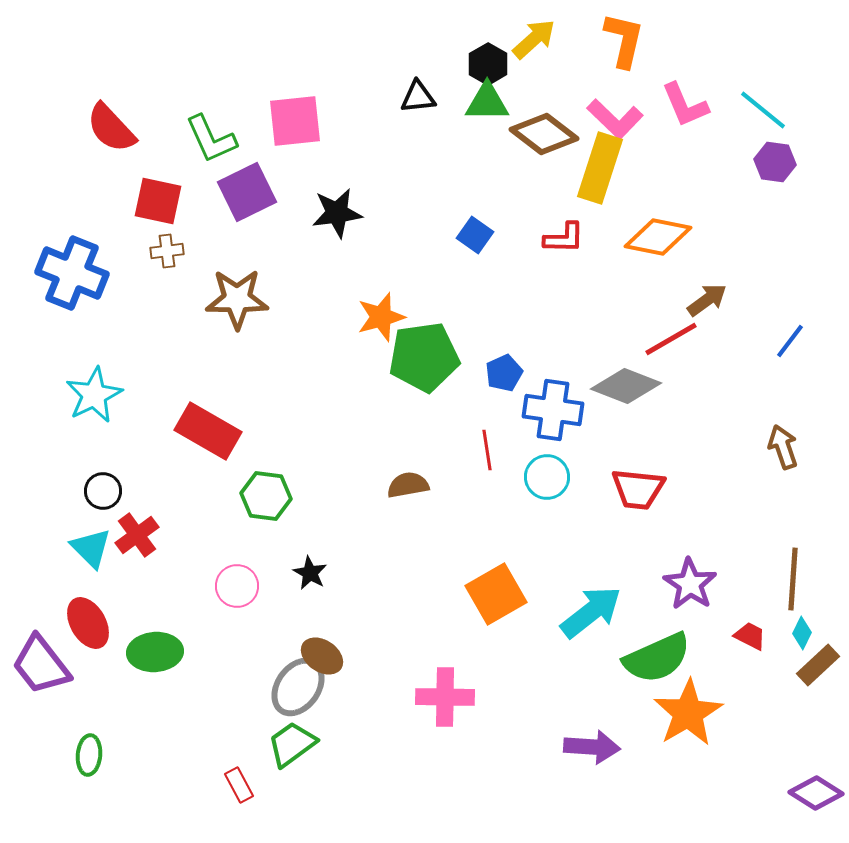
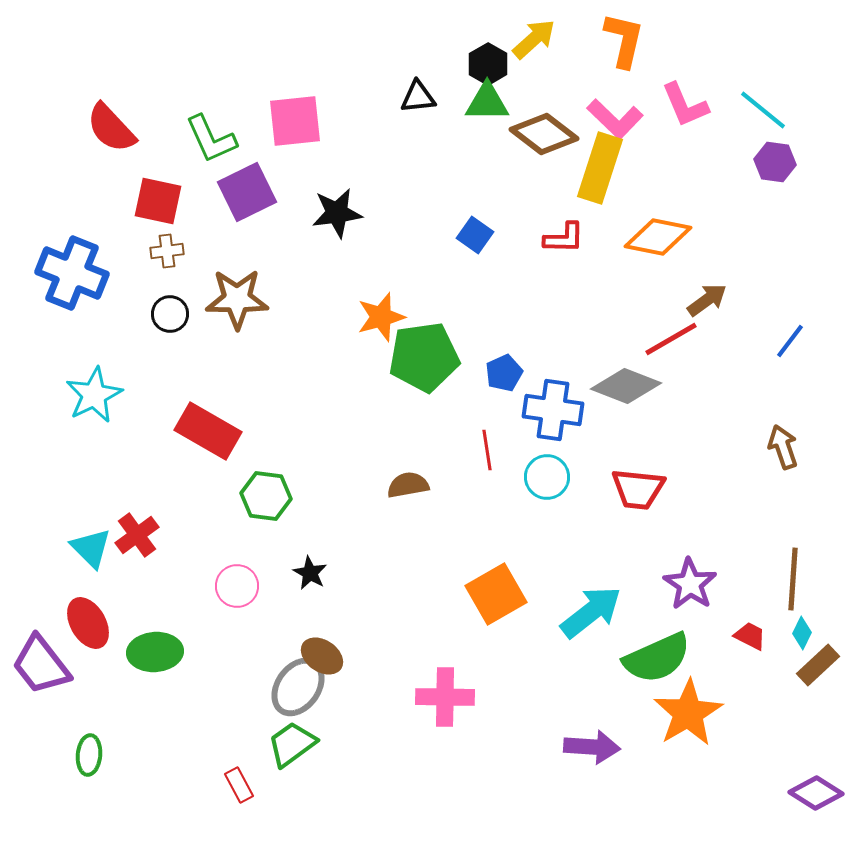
black circle at (103, 491): moved 67 px right, 177 px up
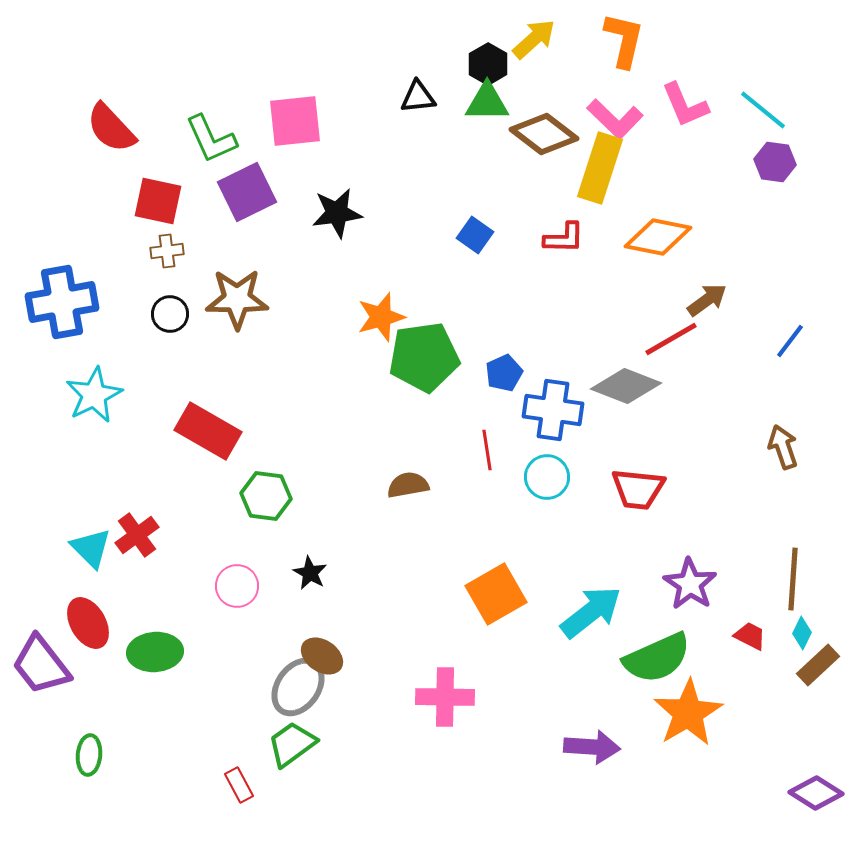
blue cross at (72, 273): moved 10 px left, 29 px down; rotated 32 degrees counterclockwise
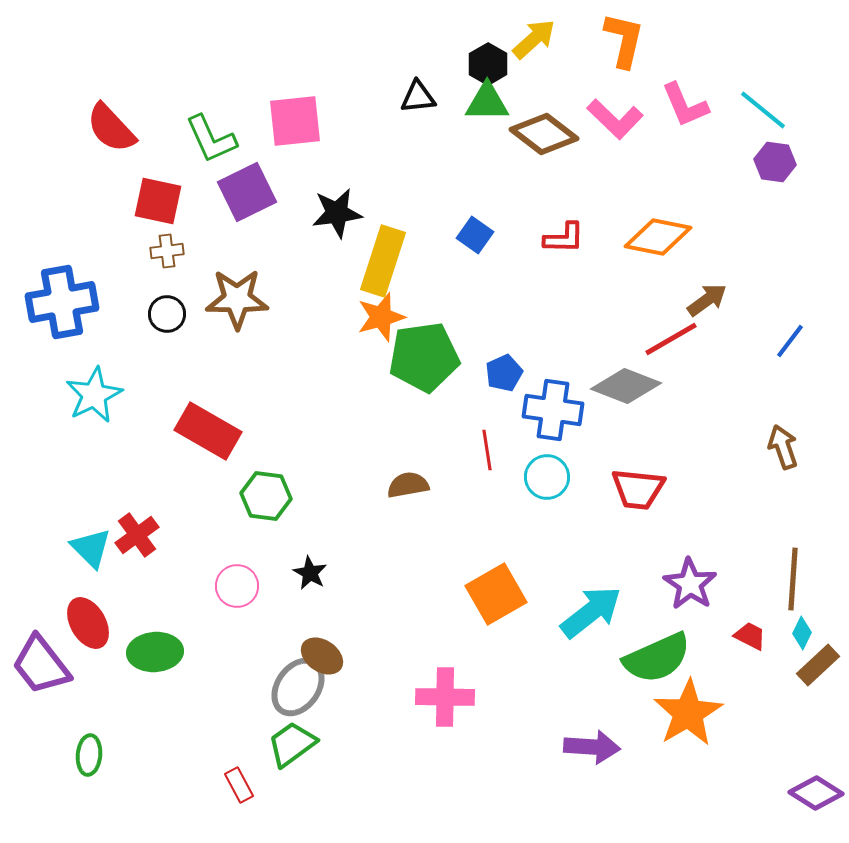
yellow rectangle at (600, 168): moved 217 px left, 93 px down
black circle at (170, 314): moved 3 px left
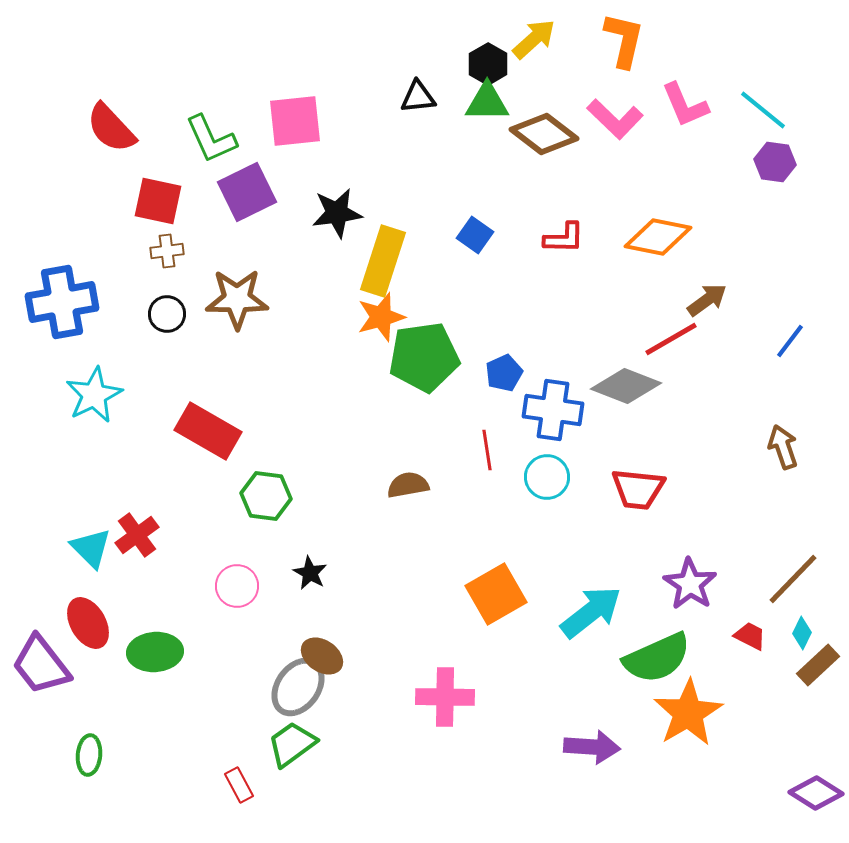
brown line at (793, 579): rotated 40 degrees clockwise
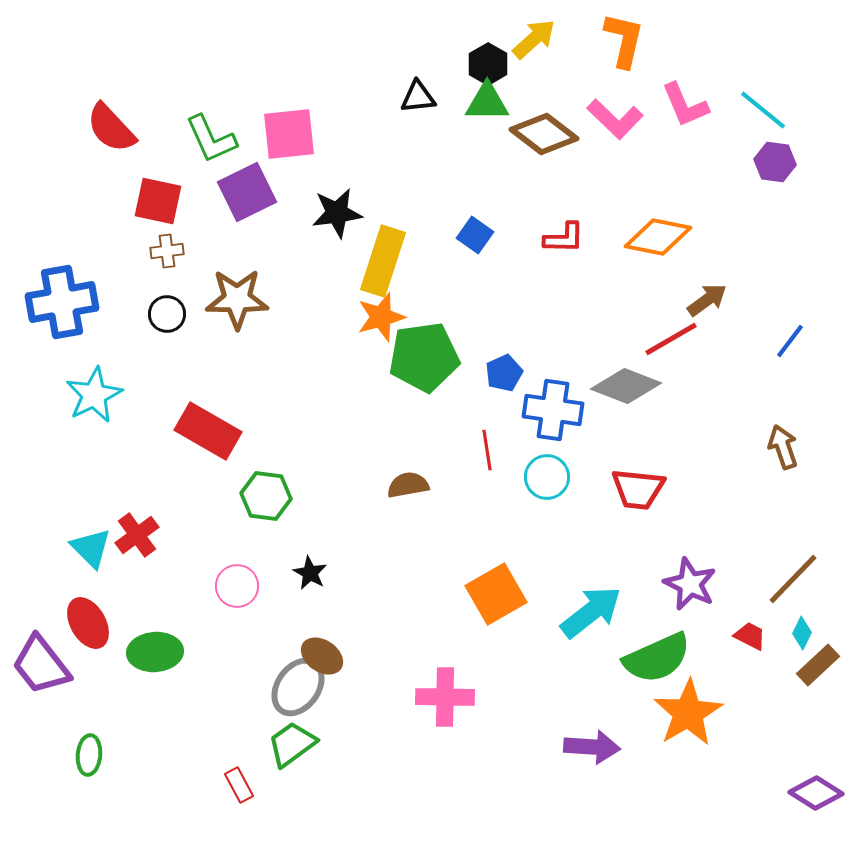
pink square at (295, 121): moved 6 px left, 13 px down
purple star at (690, 584): rotated 8 degrees counterclockwise
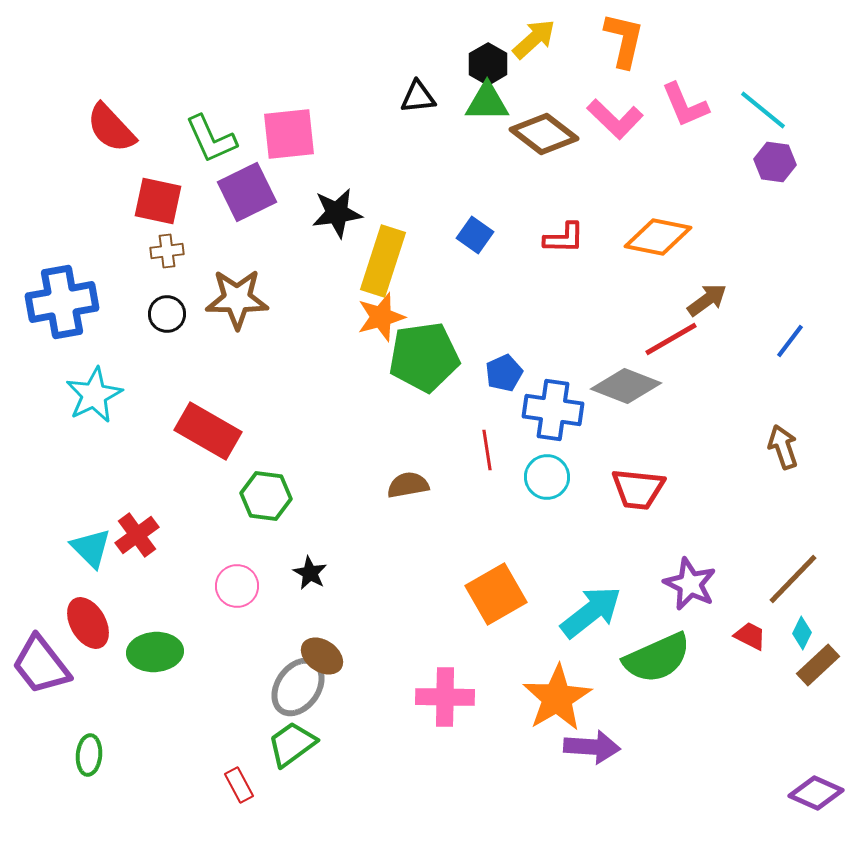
orange star at (688, 713): moved 131 px left, 15 px up
purple diamond at (816, 793): rotated 8 degrees counterclockwise
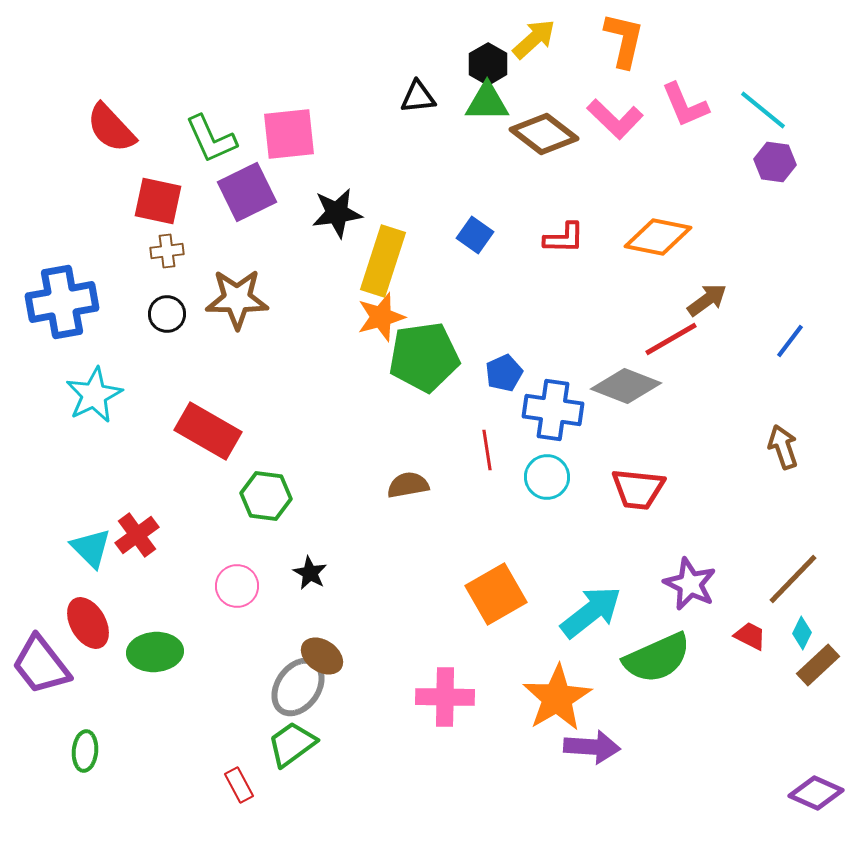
green ellipse at (89, 755): moved 4 px left, 4 px up
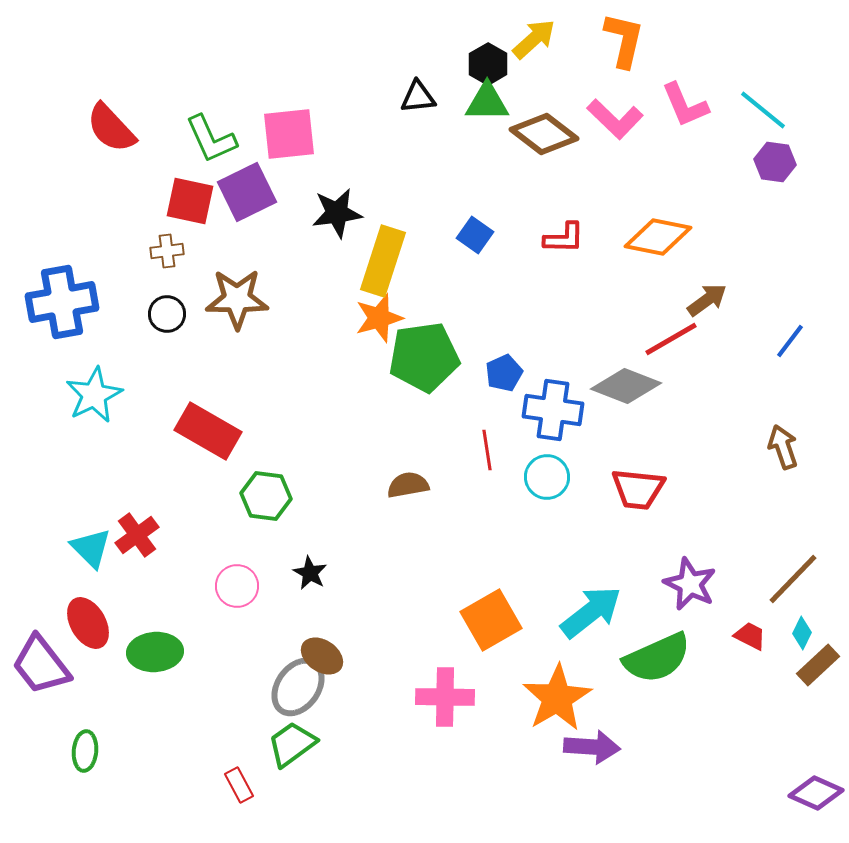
red square at (158, 201): moved 32 px right
orange star at (381, 317): moved 2 px left, 1 px down
orange square at (496, 594): moved 5 px left, 26 px down
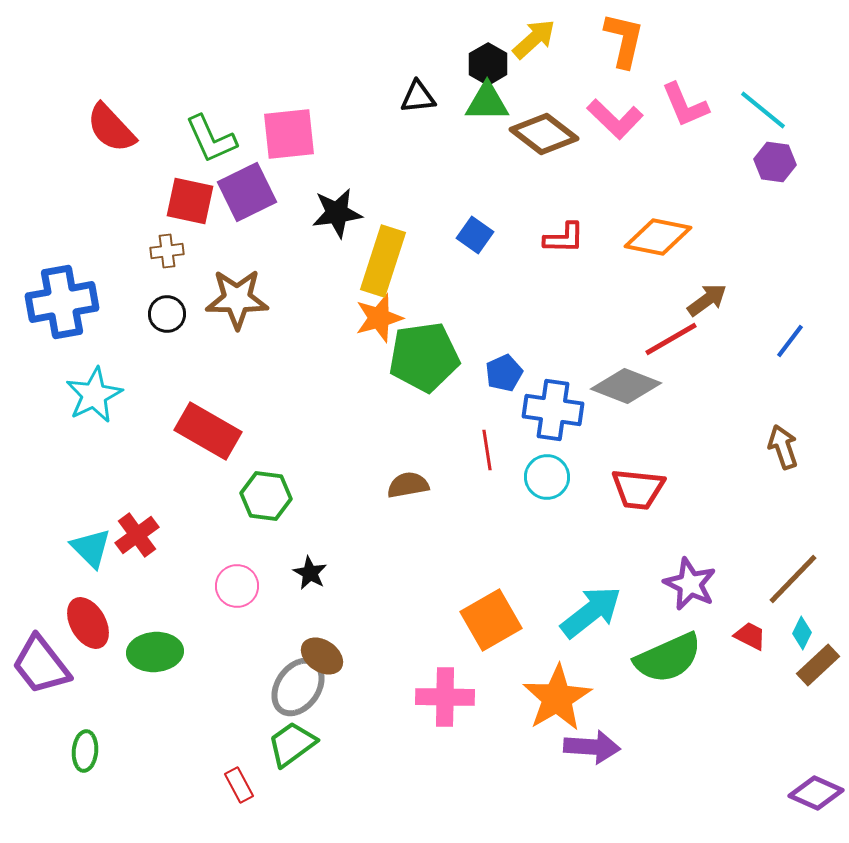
green semicircle at (657, 658): moved 11 px right
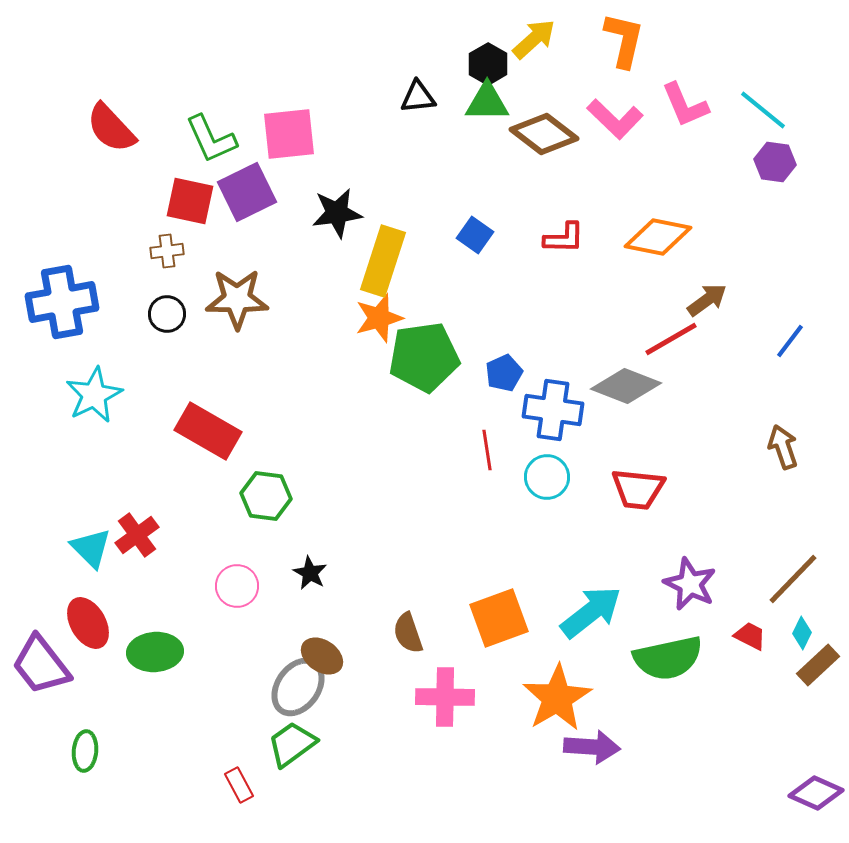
brown semicircle at (408, 485): moved 148 px down; rotated 99 degrees counterclockwise
orange square at (491, 620): moved 8 px right, 2 px up; rotated 10 degrees clockwise
green semicircle at (668, 658): rotated 12 degrees clockwise
